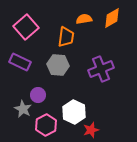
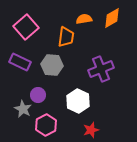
gray hexagon: moved 6 px left
white hexagon: moved 4 px right, 11 px up
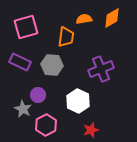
pink square: rotated 25 degrees clockwise
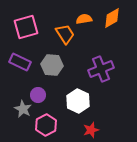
orange trapezoid: moved 1 px left, 3 px up; rotated 40 degrees counterclockwise
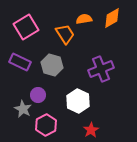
pink square: rotated 15 degrees counterclockwise
gray hexagon: rotated 10 degrees clockwise
red star: rotated 14 degrees counterclockwise
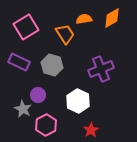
purple rectangle: moved 1 px left
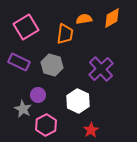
orange trapezoid: rotated 40 degrees clockwise
purple cross: rotated 20 degrees counterclockwise
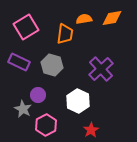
orange diamond: rotated 20 degrees clockwise
